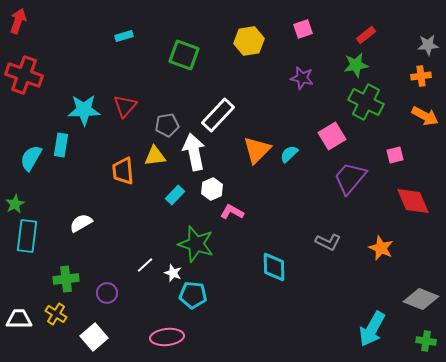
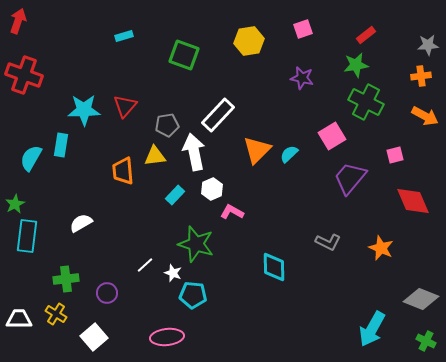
green cross at (426, 341): rotated 18 degrees clockwise
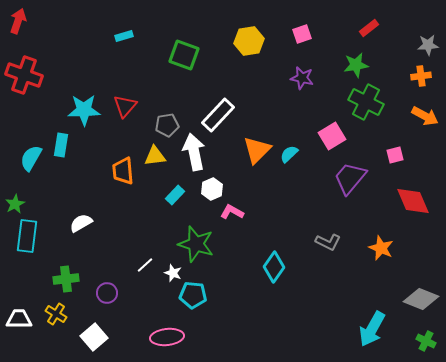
pink square at (303, 29): moved 1 px left, 5 px down
red rectangle at (366, 35): moved 3 px right, 7 px up
cyan diamond at (274, 267): rotated 36 degrees clockwise
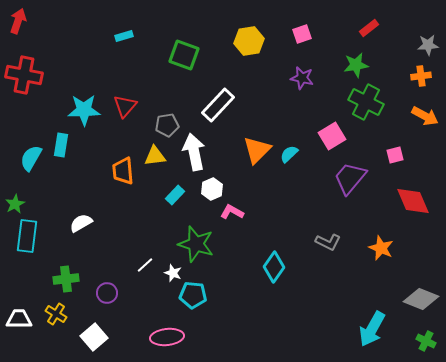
red cross at (24, 75): rotated 9 degrees counterclockwise
white rectangle at (218, 115): moved 10 px up
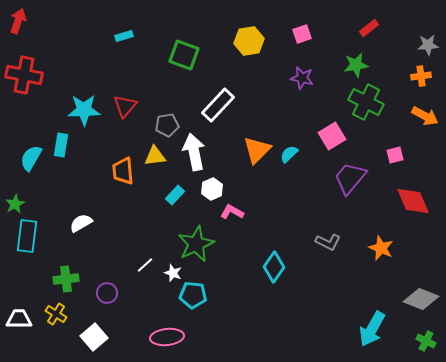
green star at (196, 244): rotated 30 degrees clockwise
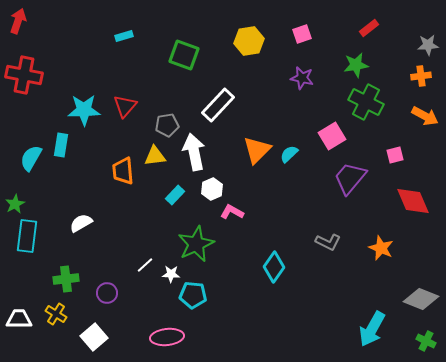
white star at (173, 273): moved 2 px left, 1 px down; rotated 18 degrees counterclockwise
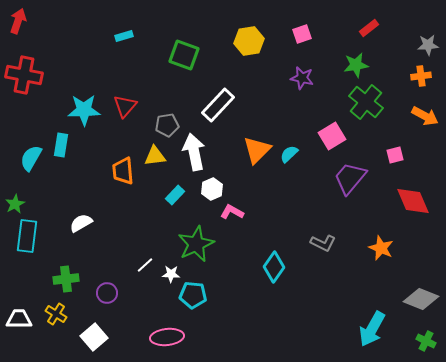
green cross at (366, 102): rotated 12 degrees clockwise
gray L-shape at (328, 242): moved 5 px left, 1 px down
